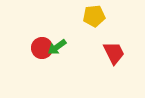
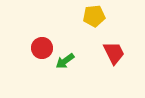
green arrow: moved 8 px right, 14 px down
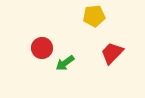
red trapezoid: moved 2 px left; rotated 110 degrees counterclockwise
green arrow: moved 2 px down
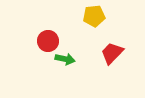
red circle: moved 6 px right, 7 px up
green arrow: moved 4 px up; rotated 132 degrees counterclockwise
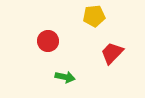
green arrow: moved 18 px down
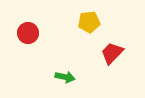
yellow pentagon: moved 5 px left, 6 px down
red circle: moved 20 px left, 8 px up
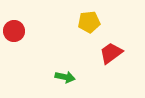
red circle: moved 14 px left, 2 px up
red trapezoid: moved 1 px left; rotated 10 degrees clockwise
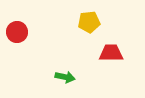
red circle: moved 3 px right, 1 px down
red trapezoid: rotated 35 degrees clockwise
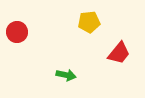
red trapezoid: moved 8 px right; rotated 130 degrees clockwise
green arrow: moved 1 px right, 2 px up
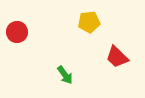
red trapezoid: moved 2 px left, 4 px down; rotated 95 degrees clockwise
green arrow: moved 1 px left; rotated 42 degrees clockwise
